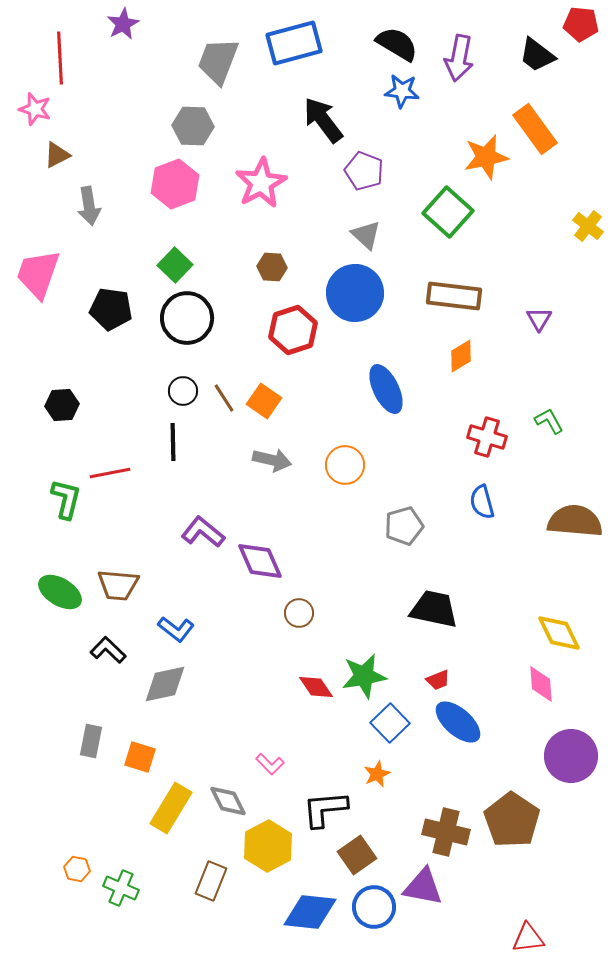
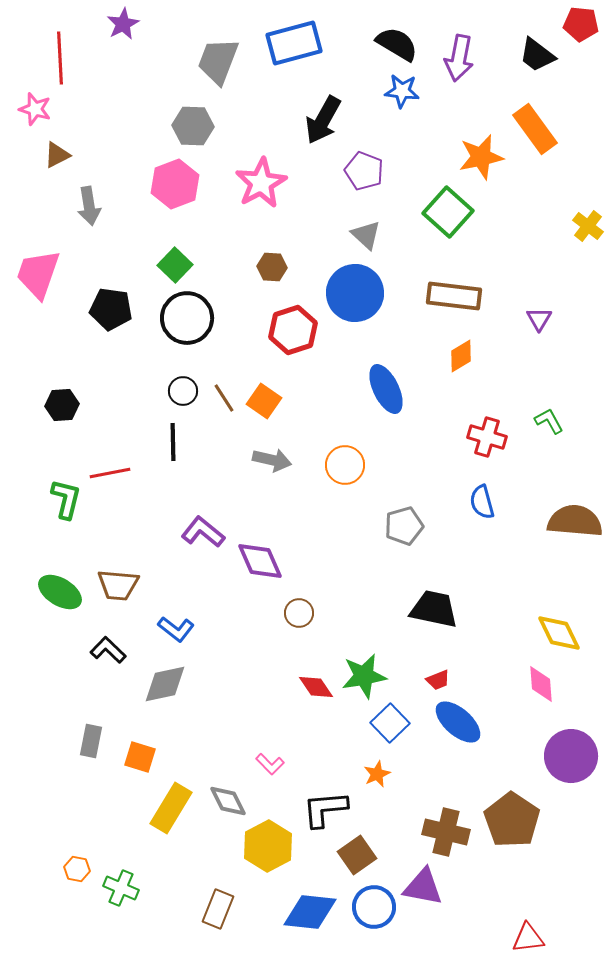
black arrow at (323, 120): rotated 114 degrees counterclockwise
orange star at (486, 157): moved 5 px left
brown rectangle at (211, 881): moved 7 px right, 28 px down
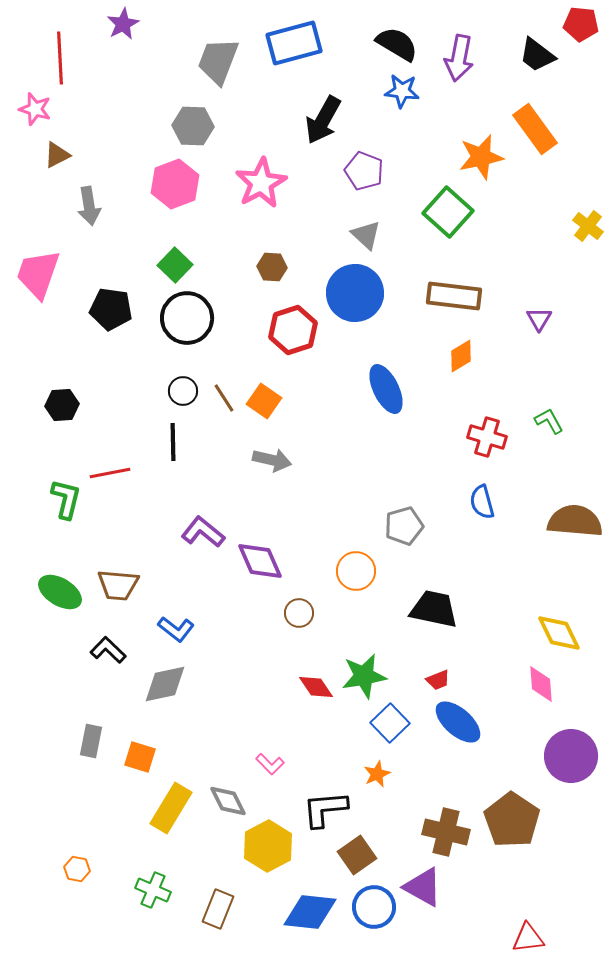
orange circle at (345, 465): moved 11 px right, 106 px down
purple triangle at (423, 887): rotated 18 degrees clockwise
green cross at (121, 888): moved 32 px right, 2 px down
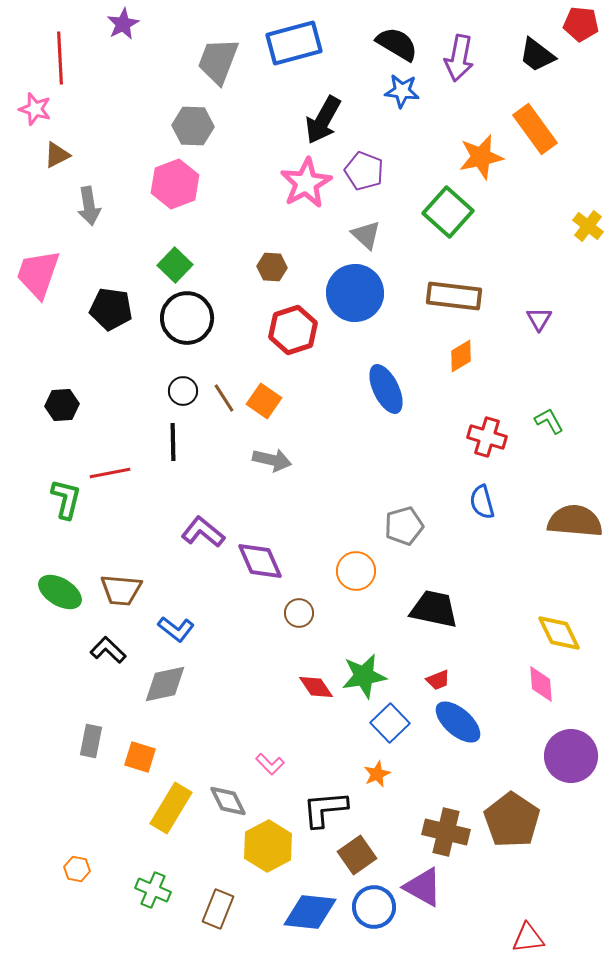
pink star at (261, 183): moved 45 px right
brown trapezoid at (118, 585): moved 3 px right, 5 px down
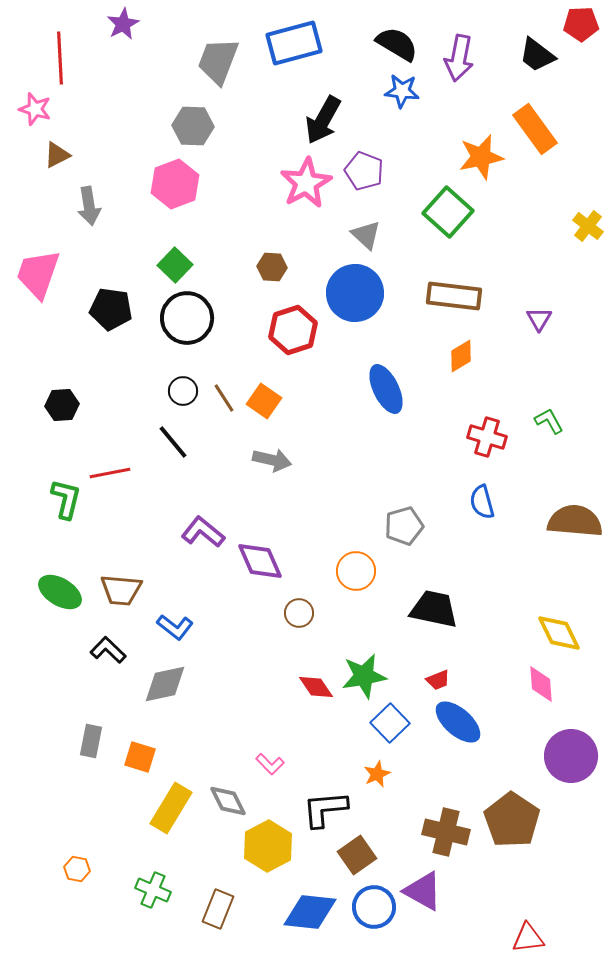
red pentagon at (581, 24): rotated 8 degrees counterclockwise
black line at (173, 442): rotated 39 degrees counterclockwise
blue L-shape at (176, 629): moved 1 px left, 2 px up
purple triangle at (423, 887): moved 4 px down
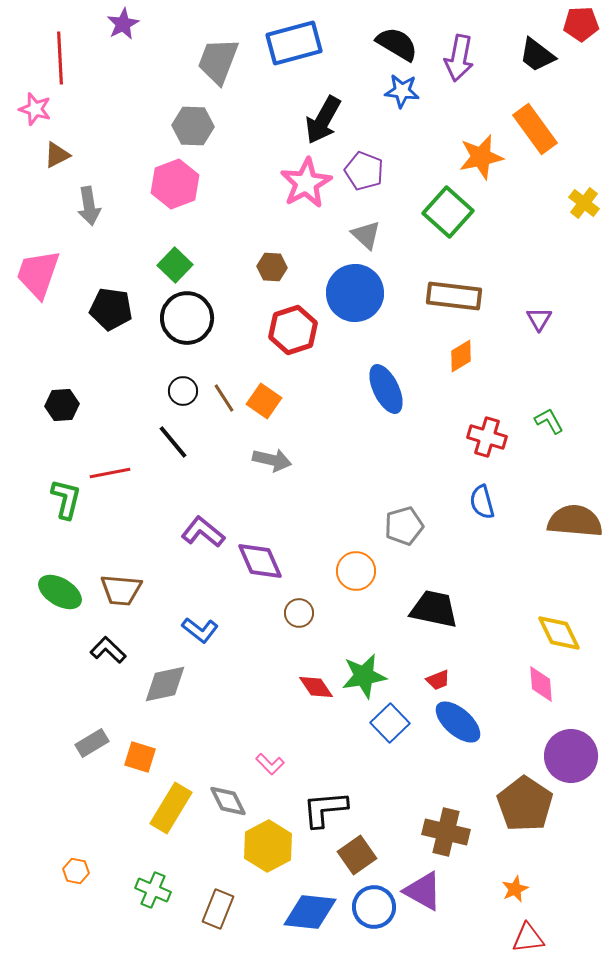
yellow cross at (588, 226): moved 4 px left, 23 px up
blue L-shape at (175, 627): moved 25 px right, 3 px down
gray rectangle at (91, 741): moved 1 px right, 2 px down; rotated 48 degrees clockwise
orange star at (377, 774): moved 138 px right, 115 px down
brown pentagon at (512, 820): moved 13 px right, 16 px up
orange hexagon at (77, 869): moved 1 px left, 2 px down
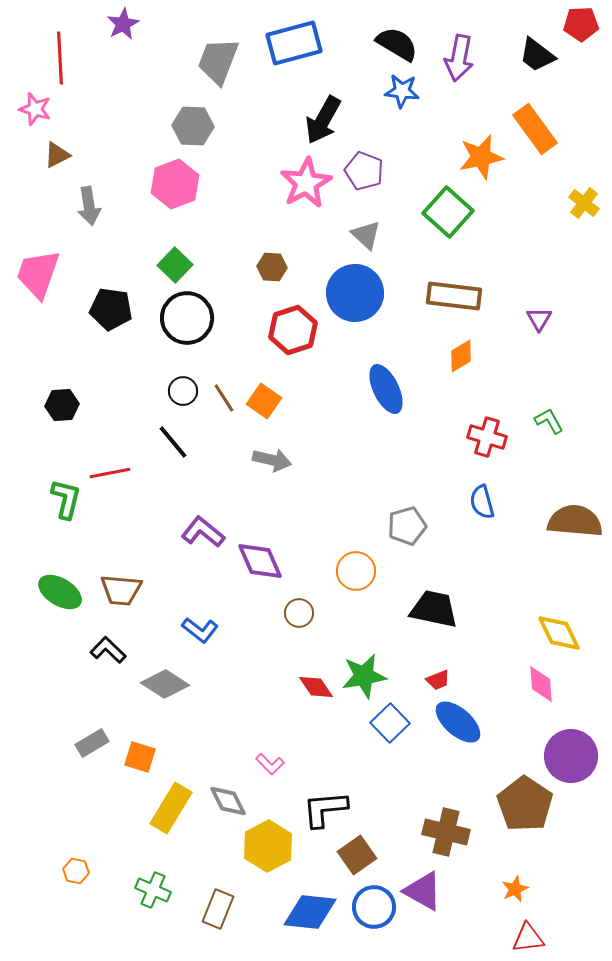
gray pentagon at (404, 526): moved 3 px right
gray diamond at (165, 684): rotated 45 degrees clockwise
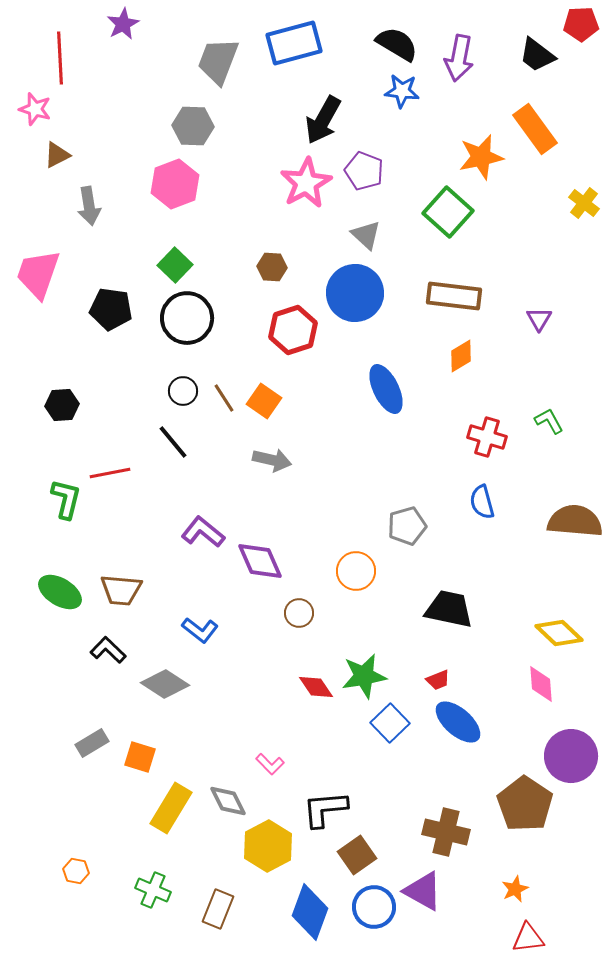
black trapezoid at (434, 609): moved 15 px right
yellow diamond at (559, 633): rotated 21 degrees counterclockwise
blue diamond at (310, 912): rotated 76 degrees counterclockwise
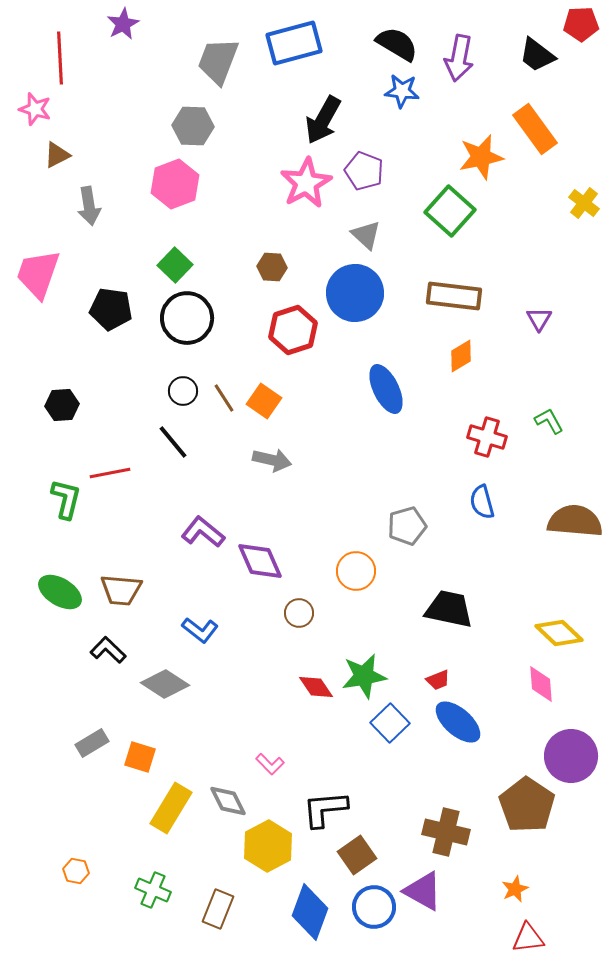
green square at (448, 212): moved 2 px right, 1 px up
brown pentagon at (525, 804): moved 2 px right, 1 px down
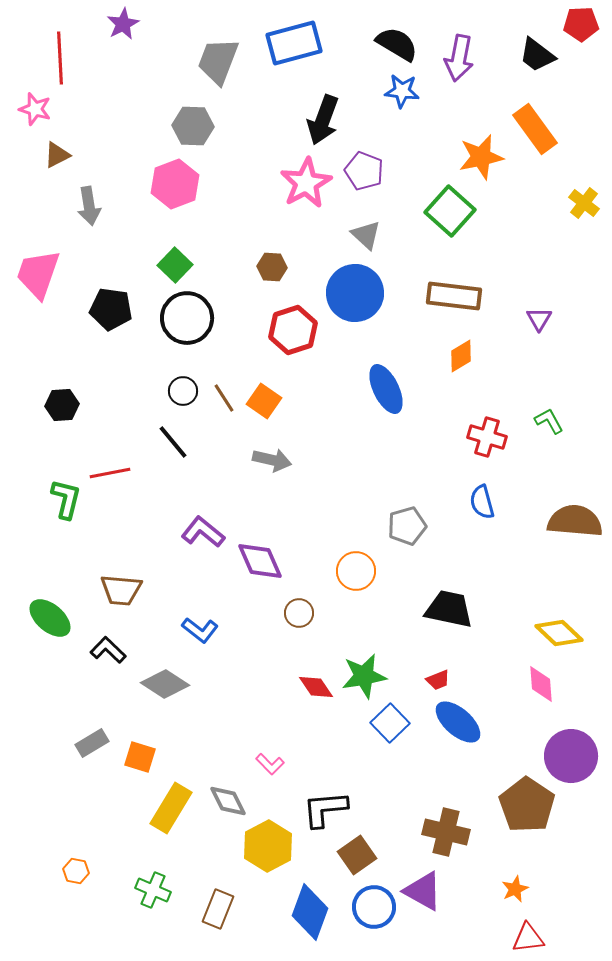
black arrow at (323, 120): rotated 9 degrees counterclockwise
green ellipse at (60, 592): moved 10 px left, 26 px down; rotated 9 degrees clockwise
